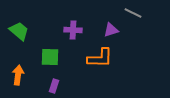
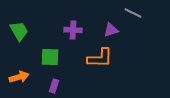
green trapezoid: rotated 20 degrees clockwise
orange arrow: moved 1 px right, 2 px down; rotated 66 degrees clockwise
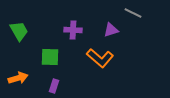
orange L-shape: rotated 40 degrees clockwise
orange arrow: moved 1 px left, 1 px down
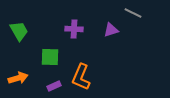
purple cross: moved 1 px right, 1 px up
orange L-shape: moved 19 px left, 19 px down; rotated 72 degrees clockwise
purple rectangle: rotated 48 degrees clockwise
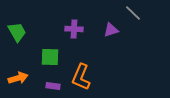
gray line: rotated 18 degrees clockwise
green trapezoid: moved 2 px left, 1 px down
purple rectangle: moved 1 px left; rotated 32 degrees clockwise
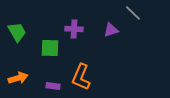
green square: moved 9 px up
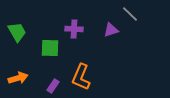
gray line: moved 3 px left, 1 px down
purple rectangle: rotated 64 degrees counterclockwise
